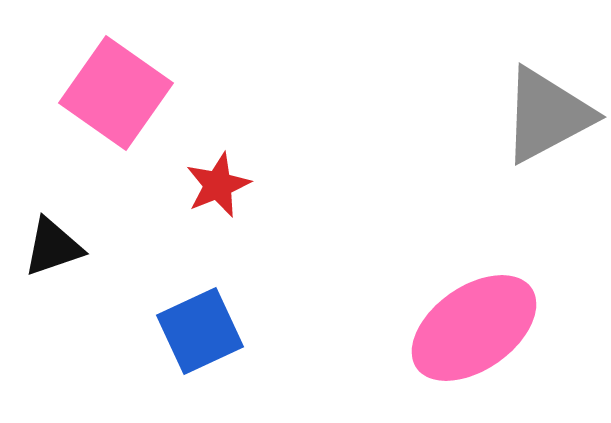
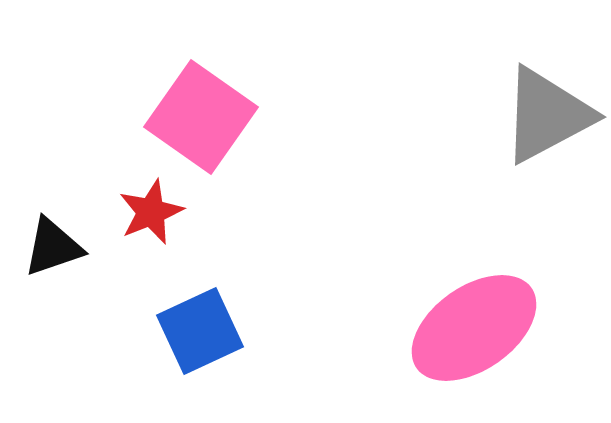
pink square: moved 85 px right, 24 px down
red star: moved 67 px left, 27 px down
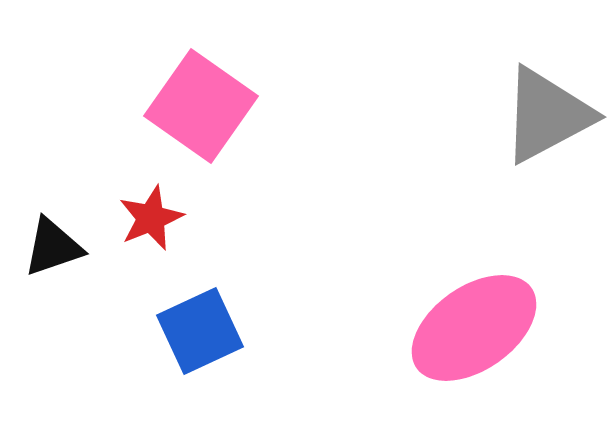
pink square: moved 11 px up
red star: moved 6 px down
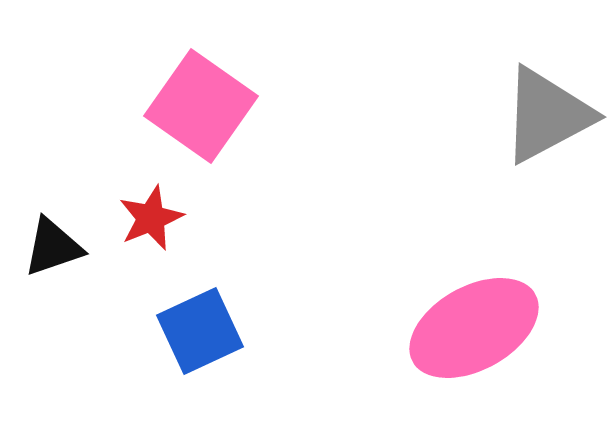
pink ellipse: rotated 6 degrees clockwise
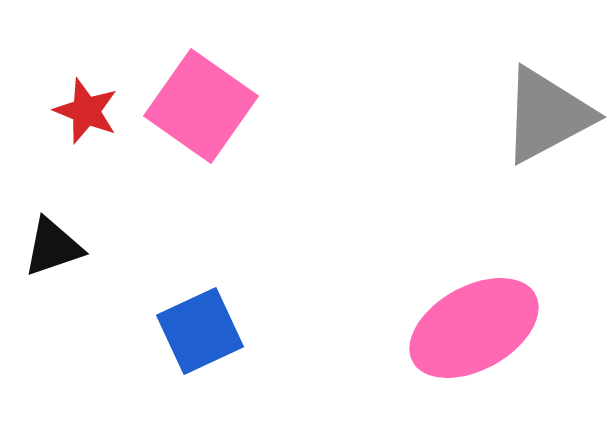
red star: moved 65 px left, 107 px up; rotated 28 degrees counterclockwise
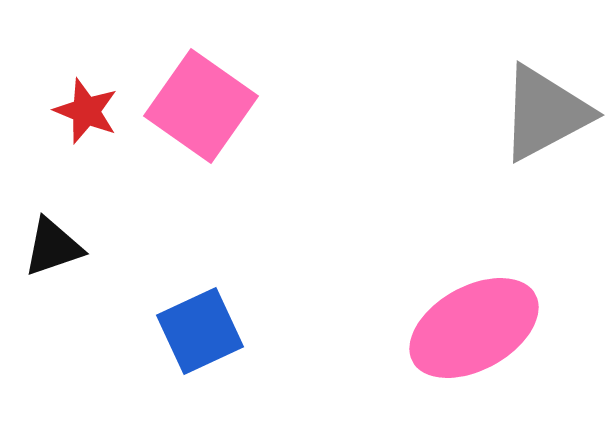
gray triangle: moved 2 px left, 2 px up
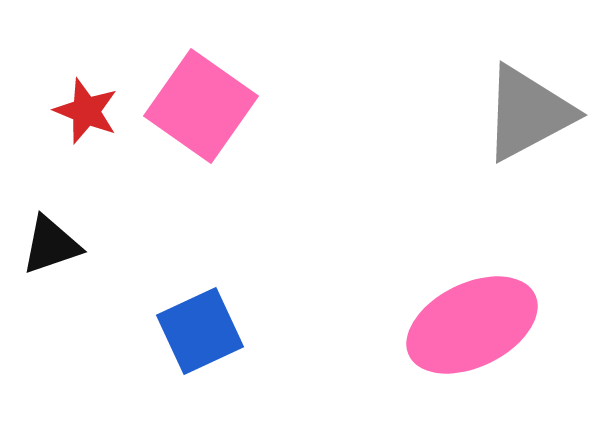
gray triangle: moved 17 px left
black triangle: moved 2 px left, 2 px up
pink ellipse: moved 2 px left, 3 px up; rotated 3 degrees clockwise
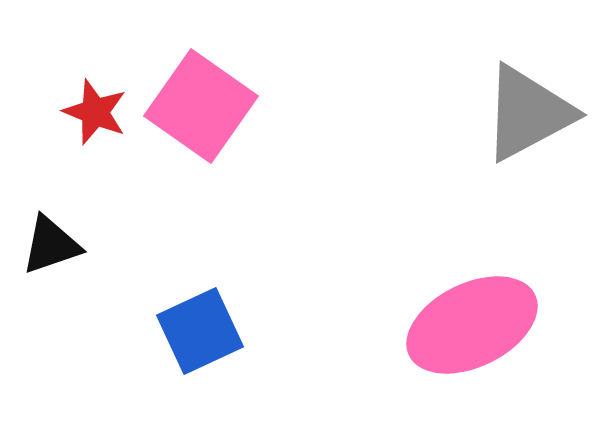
red star: moved 9 px right, 1 px down
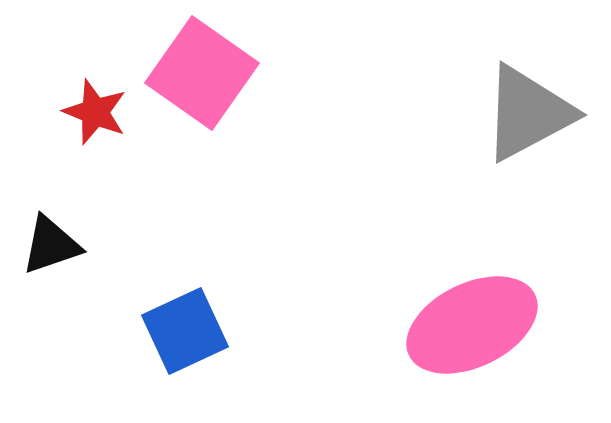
pink square: moved 1 px right, 33 px up
blue square: moved 15 px left
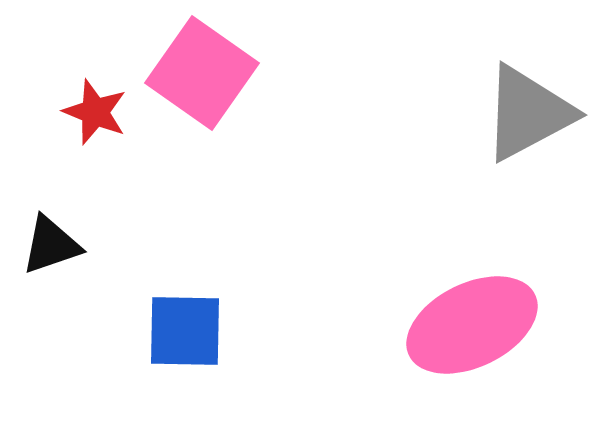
blue square: rotated 26 degrees clockwise
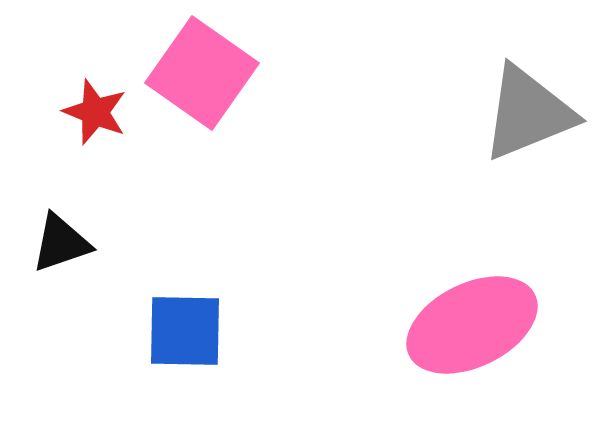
gray triangle: rotated 6 degrees clockwise
black triangle: moved 10 px right, 2 px up
